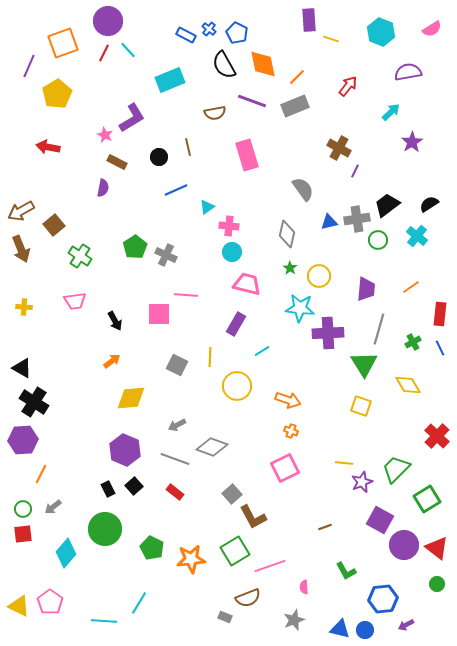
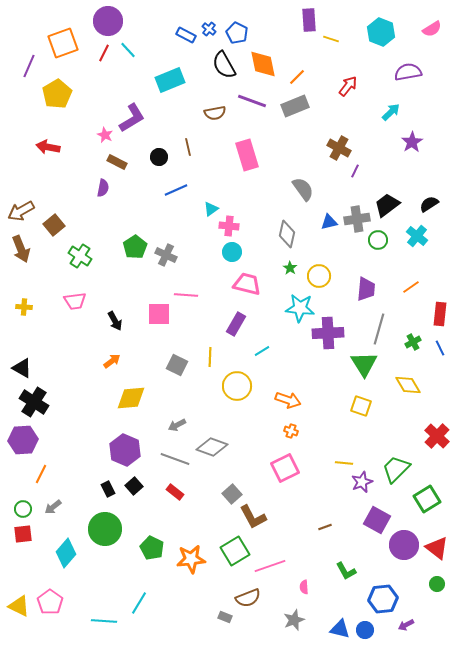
cyan triangle at (207, 207): moved 4 px right, 2 px down
purple square at (380, 520): moved 3 px left
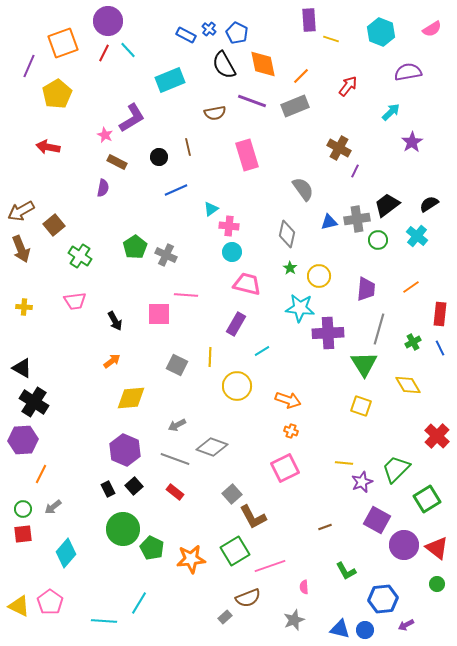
orange line at (297, 77): moved 4 px right, 1 px up
green circle at (105, 529): moved 18 px right
gray rectangle at (225, 617): rotated 64 degrees counterclockwise
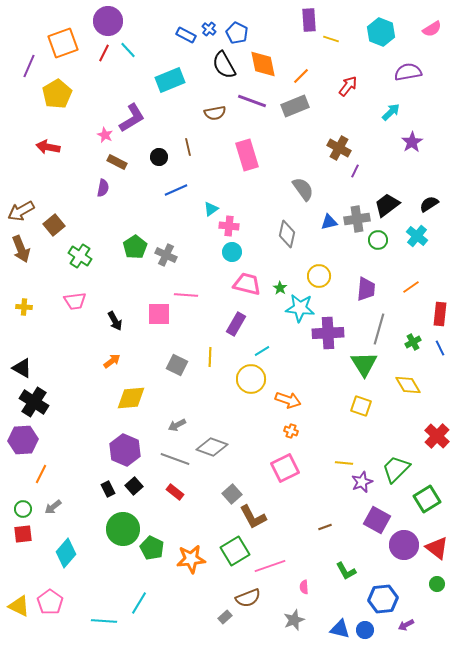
green star at (290, 268): moved 10 px left, 20 px down
yellow circle at (237, 386): moved 14 px right, 7 px up
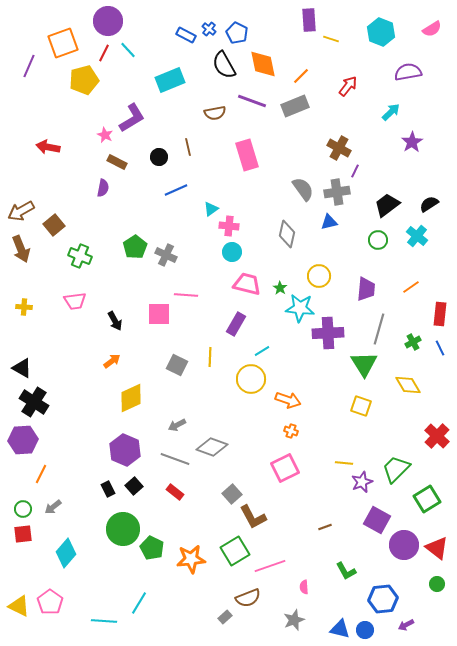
yellow pentagon at (57, 94): moved 27 px right, 14 px up; rotated 16 degrees clockwise
gray cross at (357, 219): moved 20 px left, 27 px up
green cross at (80, 256): rotated 10 degrees counterclockwise
yellow diamond at (131, 398): rotated 20 degrees counterclockwise
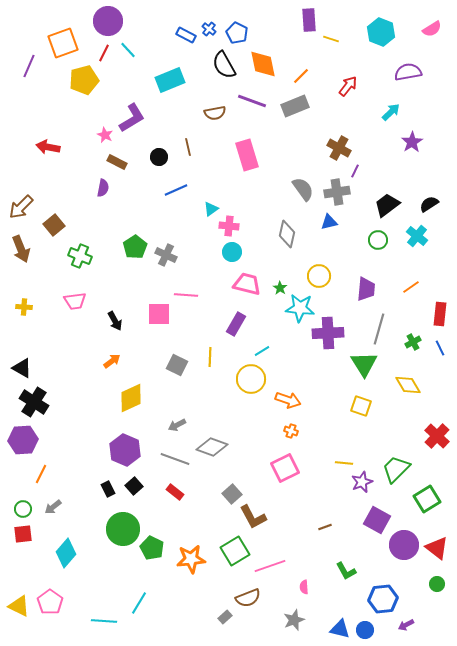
brown arrow at (21, 211): moved 4 px up; rotated 16 degrees counterclockwise
